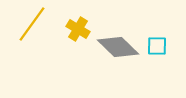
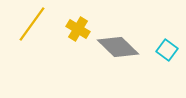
cyan square: moved 10 px right, 4 px down; rotated 35 degrees clockwise
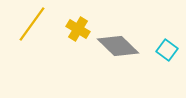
gray diamond: moved 1 px up
